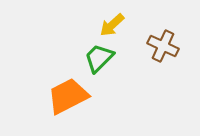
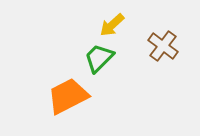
brown cross: rotated 12 degrees clockwise
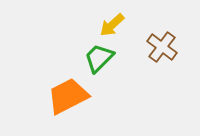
brown cross: moved 1 px left, 1 px down
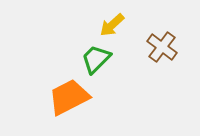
green trapezoid: moved 3 px left, 1 px down
orange trapezoid: moved 1 px right, 1 px down
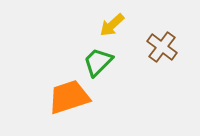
green trapezoid: moved 2 px right, 3 px down
orange trapezoid: rotated 9 degrees clockwise
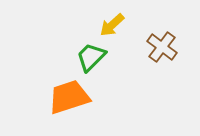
green trapezoid: moved 7 px left, 5 px up
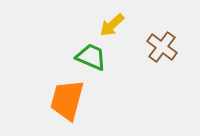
green trapezoid: rotated 68 degrees clockwise
orange trapezoid: moved 2 px left, 3 px down; rotated 57 degrees counterclockwise
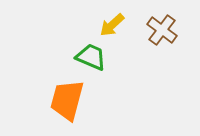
brown cross: moved 17 px up
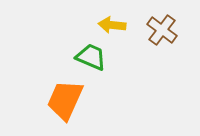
yellow arrow: rotated 48 degrees clockwise
orange trapezoid: moved 2 px left; rotated 9 degrees clockwise
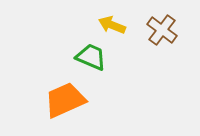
yellow arrow: rotated 16 degrees clockwise
orange trapezoid: rotated 42 degrees clockwise
